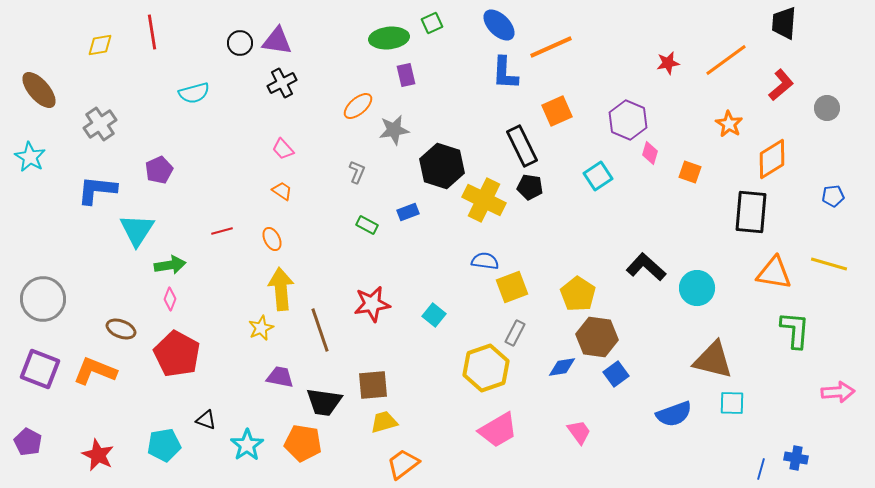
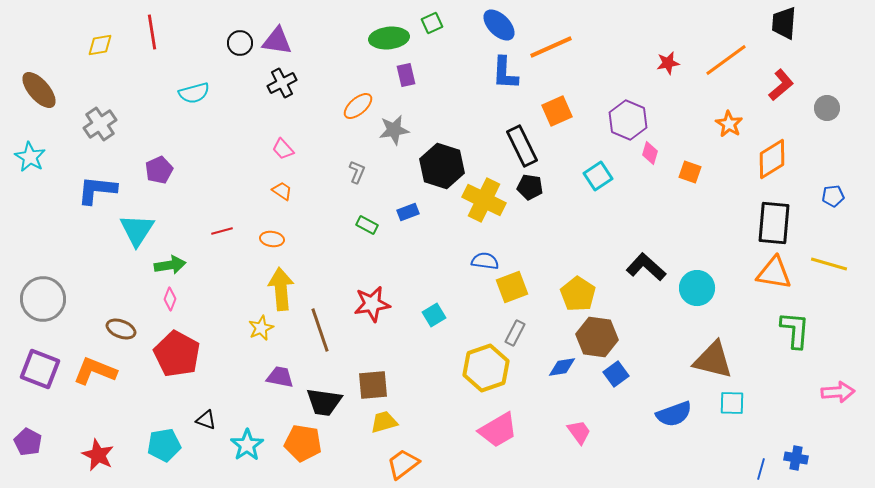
black rectangle at (751, 212): moved 23 px right, 11 px down
orange ellipse at (272, 239): rotated 55 degrees counterclockwise
cyan square at (434, 315): rotated 20 degrees clockwise
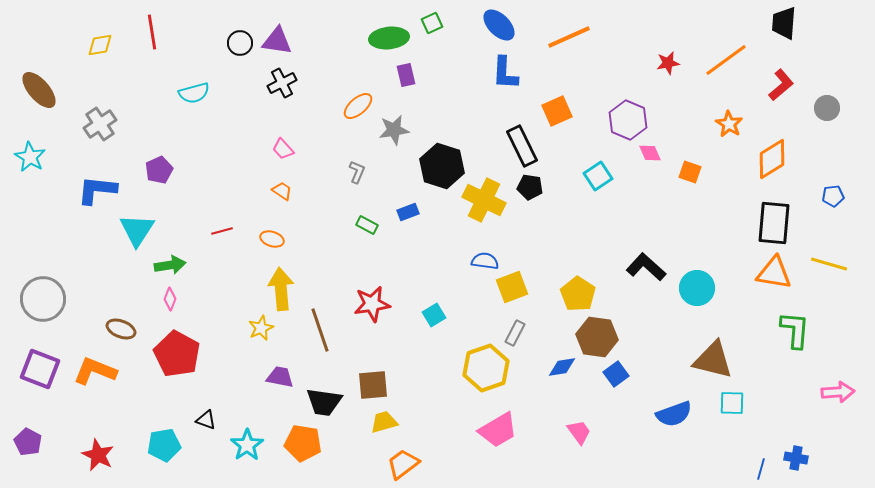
orange line at (551, 47): moved 18 px right, 10 px up
pink diamond at (650, 153): rotated 40 degrees counterclockwise
orange ellipse at (272, 239): rotated 10 degrees clockwise
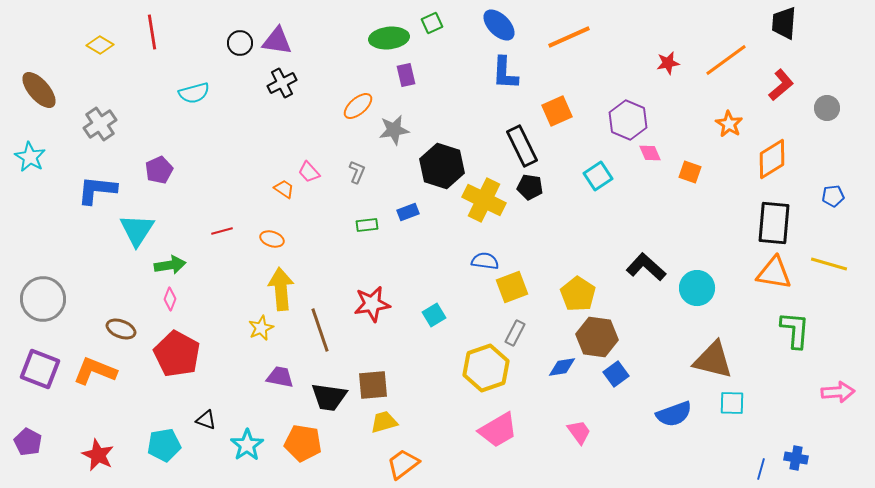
yellow diamond at (100, 45): rotated 40 degrees clockwise
pink trapezoid at (283, 149): moved 26 px right, 23 px down
orange trapezoid at (282, 191): moved 2 px right, 2 px up
green rectangle at (367, 225): rotated 35 degrees counterclockwise
black trapezoid at (324, 402): moved 5 px right, 5 px up
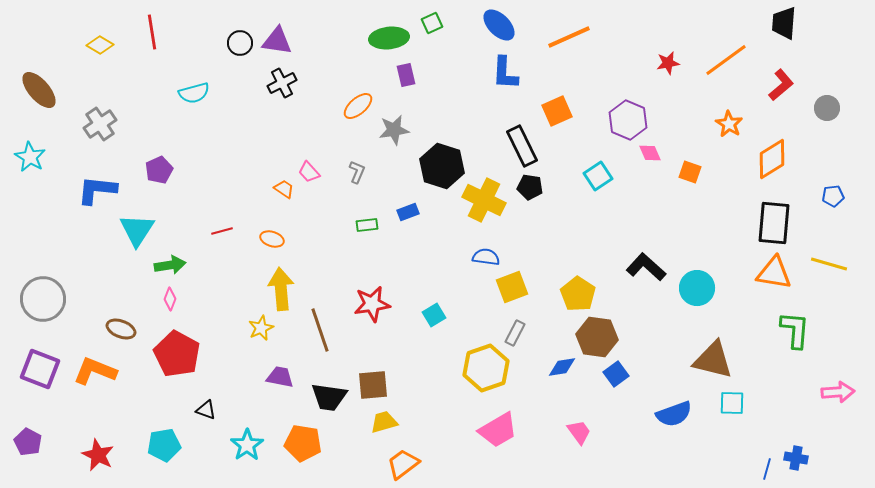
blue semicircle at (485, 261): moved 1 px right, 4 px up
black triangle at (206, 420): moved 10 px up
blue line at (761, 469): moved 6 px right
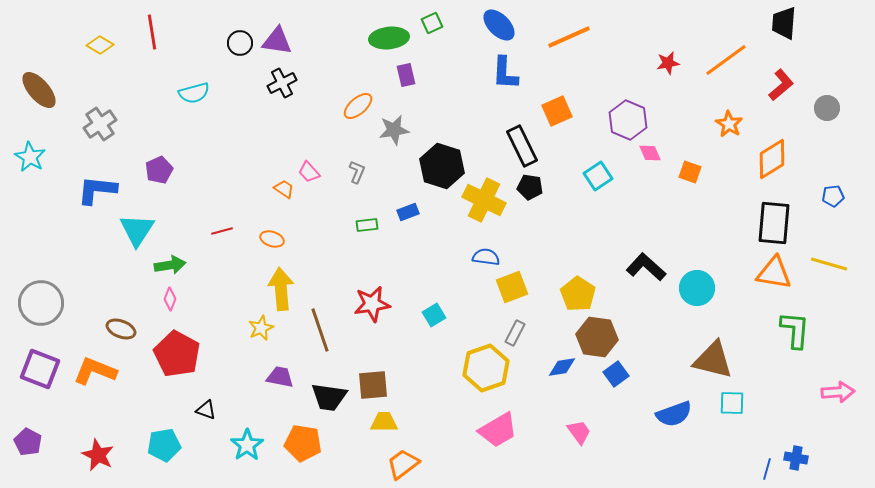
gray circle at (43, 299): moved 2 px left, 4 px down
yellow trapezoid at (384, 422): rotated 16 degrees clockwise
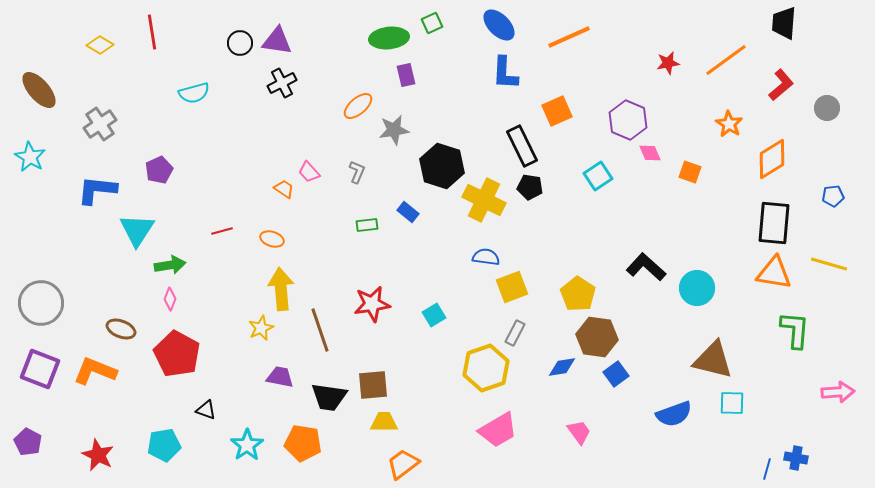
blue rectangle at (408, 212): rotated 60 degrees clockwise
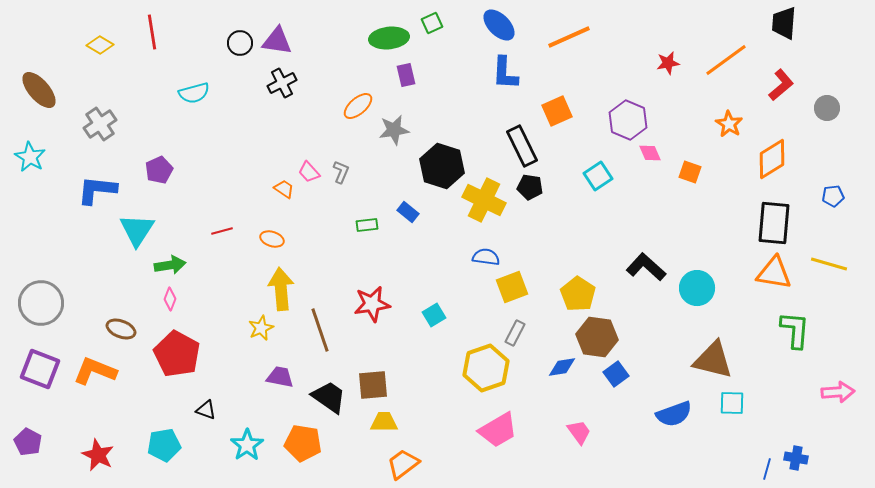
gray L-shape at (357, 172): moved 16 px left
black trapezoid at (329, 397): rotated 153 degrees counterclockwise
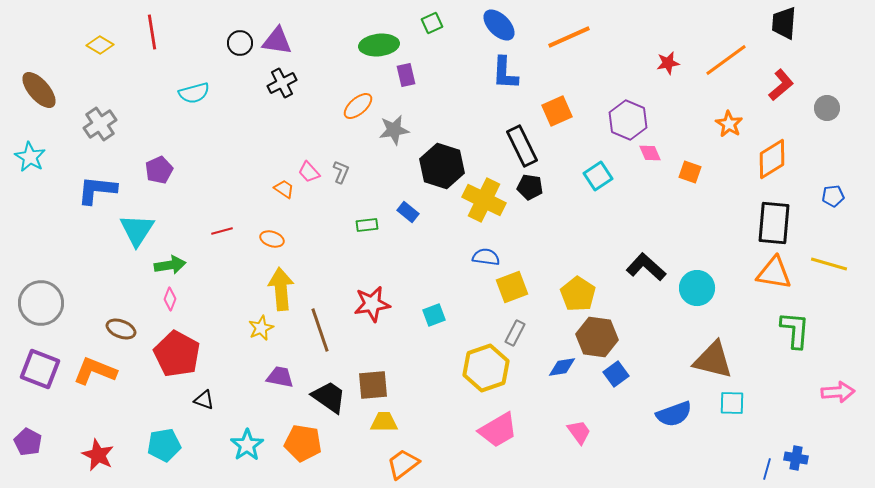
green ellipse at (389, 38): moved 10 px left, 7 px down
cyan square at (434, 315): rotated 10 degrees clockwise
black triangle at (206, 410): moved 2 px left, 10 px up
